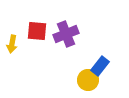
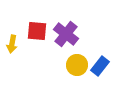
purple cross: rotated 30 degrees counterclockwise
yellow circle: moved 11 px left, 15 px up
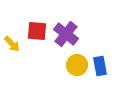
yellow arrow: rotated 54 degrees counterclockwise
blue rectangle: rotated 48 degrees counterclockwise
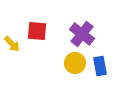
purple cross: moved 16 px right
yellow circle: moved 2 px left, 2 px up
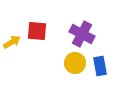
purple cross: rotated 10 degrees counterclockwise
yellow arrow: moved 2 px up; rotated 78 degrees counterclockwise
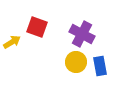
red square: moved 4 px up; rotated 15 degrees clockwise
yellow circle: moved 1 px right, 1 px up
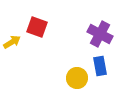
purple cross: moved 18 px right
yellow circle: moved 1 px right, 16 px down
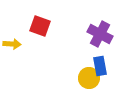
red square: moved 3 px right, 1 px up
yellow arrow: moved 2 px down; rotated 36 degrees clockwise
yellow circle: moved 12 px right
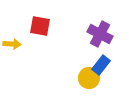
red square: rotated 10 degrees counterclockwise
blue rectangle: moved 1 px right, 1 px up; rotated 48 degrees clockwise
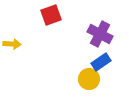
red square: moved 11 px right, 11 px up; rotated 30 degrees counterclockwise
blue rectangle: moved 3 px up; rotated 18 degrees clockwise
yellow circle: moved 1 px down
